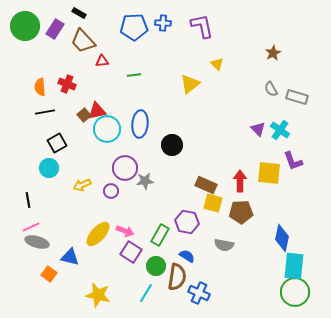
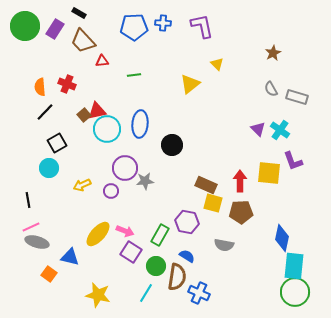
black line at (45, 112): rotated 36 degrees counterclockwise
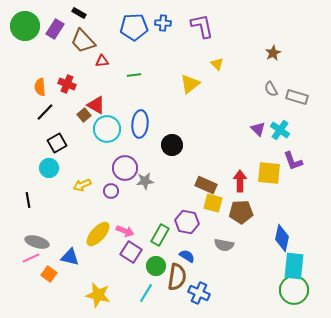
red triangle at (97, 111): moved 1 px left, 6 px up; rotated 42 degrees clockwise
pink line at (31, 227): moved 31 px down
green circle at (295, 292): moved 1 px left, 2 px up
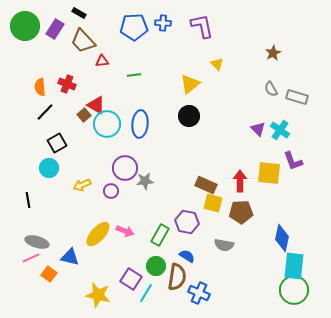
cyan circle at (107, 129): moved 5 px up
black circle at (172, 145): moved 17 px right, 29 px up
purple square at (131, 252): moved 27 px down
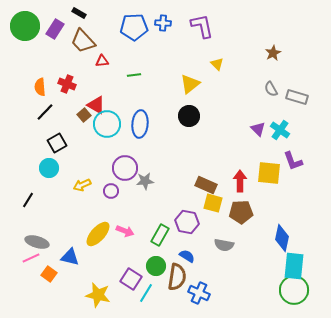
black line at (28, 200): rotated 42 degrees clockwise
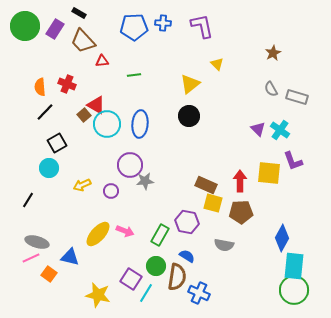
purple circle at (125, 168): moved 5 px right, 3 px up
blue diamond at (282, 238): rotated 16 degrees clockwise
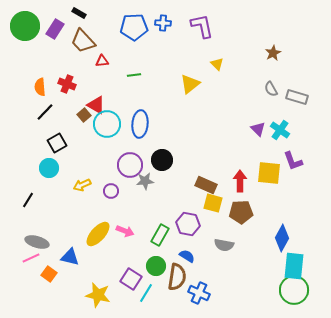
black circle at (189, 116): moved 27 px left, 44 px down
purple hexagon at (187, 222): moved 1 px right, 2 px down
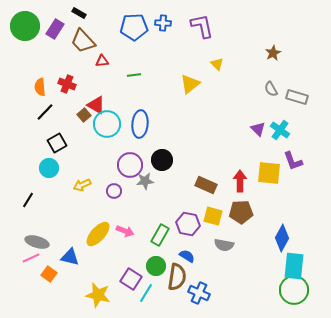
purple circle at (111, 191): moved 3 px right
yellow square at (213, 203): moved 13 px down
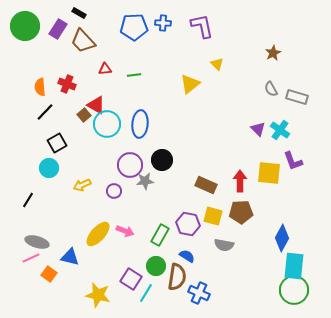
purple rectangle at (55, 29): moved 3 px right
red triangle at (102, 61): moved 3 px right, 8 px down
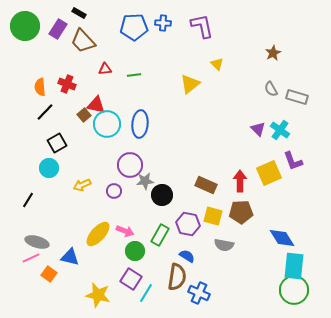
red triangle at (96, 105): rotated 18 degrees counterclockwise
black circle at (162, 160): moved 35 px down
yellow square at (269, 173): rotated 30 degrees counterclockwise
blue diamond at (282, 238): rotated 60 degrees counterclockwise
green circle at (156, 266): moved 21 px left, 15 px up
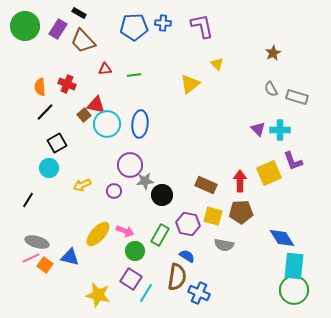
cyan cross at (280, 130): rotated 36 degrees counterclockwise
orange square at (49, 274): moved 4 px left, 9 px up
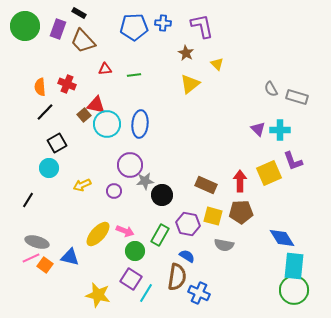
purple rectangle at (58, 29): rotated 12 degrees counterclockwise
brown star at (273, 53): moved 87 px left; rotated 14 degrees counterclockwise
